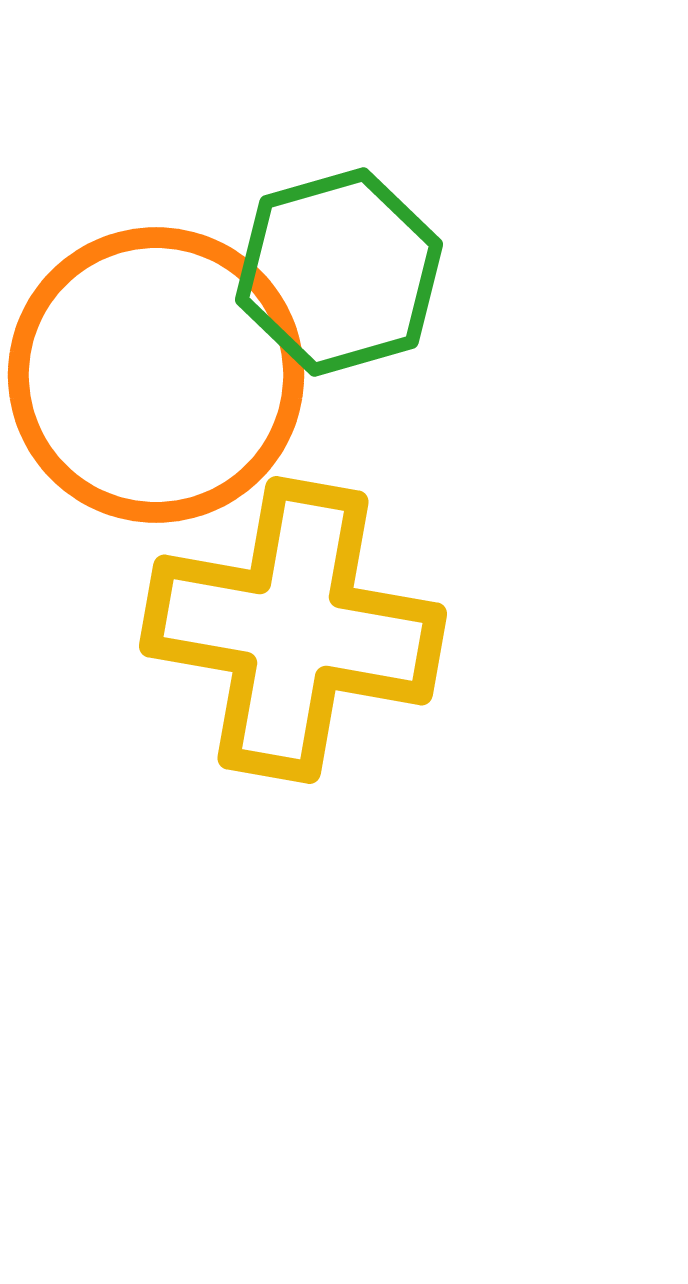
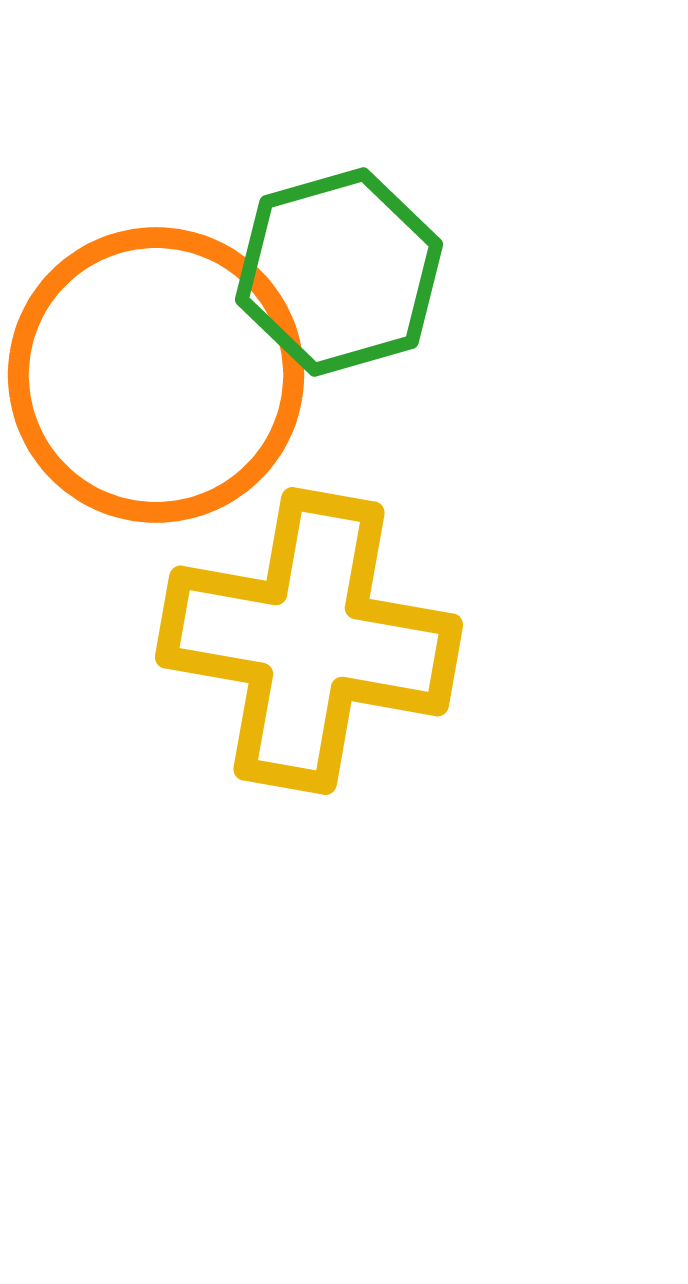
yellow cross: moved 16 px right, 11 px down
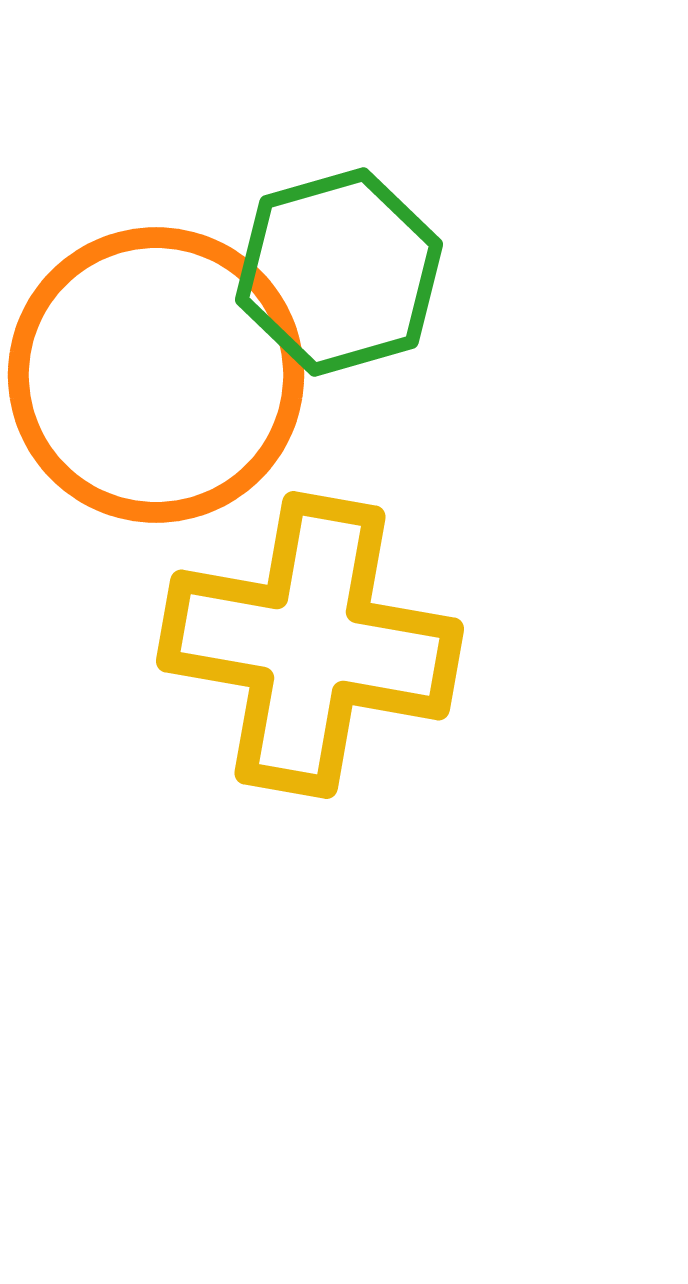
yellow cross: moved 1 px right, 4 px down
